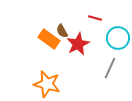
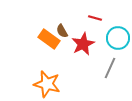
red star: moved 5 px right
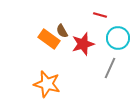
red line: moved 5 px right, 3 px up
red star: rotated 10 degrees clockwise
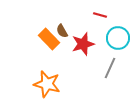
orange rectangle: rotated 10 degrees clockwise
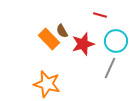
cyan circle: moved 2 px left, 3 px down
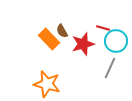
red line: moved 3 px right, 13 px down
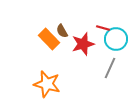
cyan circle: moved 2 px up
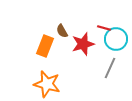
red line: moved 1 px right
orange rectangle: moved 4 px left, 7 px down; rotated 65 degrees clockwise
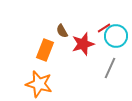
red line: rotated 48 degrees counterclockwise
cyan circle: moved 3 px up
orange rectangle: moved 4 px down
orange star: moved 8 px left
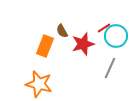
orange rectangle: moved 4 px up
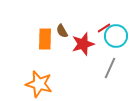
orange rectangle: moved 7 px up; rotated 20 degrees counterclockwise
